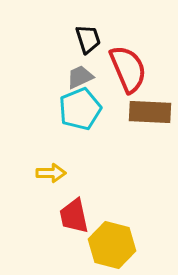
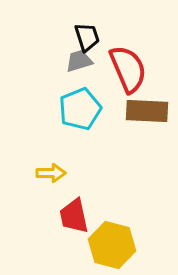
black trapezoid: moved 1 px left, 2 px up
gray trapezoid: moved 1 px left, 16 px up; rotated 8 degrees clockwise
brown rectangle: moved 3 px left, 1 px up
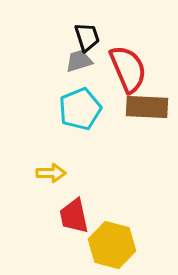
brown rectangle: moved 4 px up
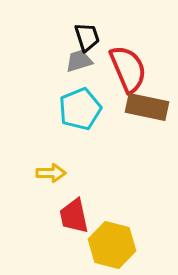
brown rectangle: rotated 9 degrees clockwise
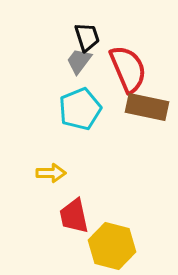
gray trapezoid: rotated 36 degrees counterclockwise
yellow hexagon: moved 1 px down
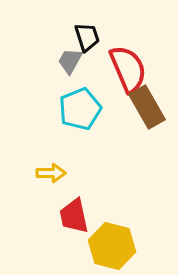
gray trapezoid: moved 9 px left; rotated 8 degrees counterclockwise
brown rectangle: rotated 48 degrees clockwise
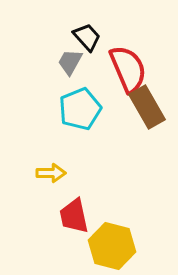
black trapezoid: rotated 24 degrees counterclockwise
gray trapezoid: moved 1 px down
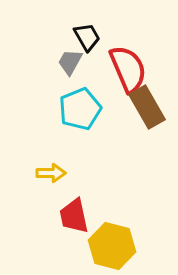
black trapezoid: rotated 12 degrees clockwise
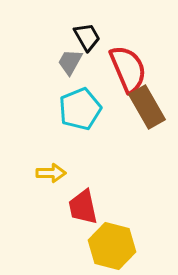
red trapezoid: moved 9 px right, 9 px up
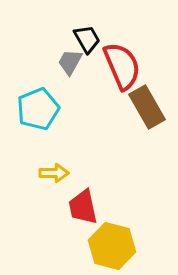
black trapezoid: moved 2 px down
red semicircle: moved 6 px left, 3 px up
cyan pentagon: moved 42 px left
yellow arrow: moved 3 px right
